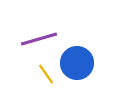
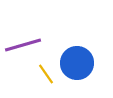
purple line: moved 16 px left, 6 px down
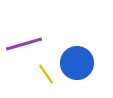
purple line: moved 1 px right, 1 px up
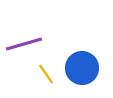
blue circle: moved 5 px right, 5 px down
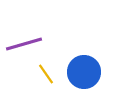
blue circle: moved 2 px right, 4 px down
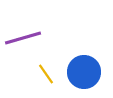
purple line: moved 1 px left, 6 px up
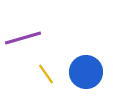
blue circle: moved 2 px right
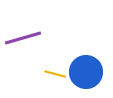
yellow line: moved 9 px right; rotated 40 degrees counterclockwise
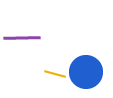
purple line: moved 1 px left; rotated 15 degrees clockwise
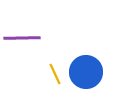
yellow line: rotated 50 degrees clockwise
